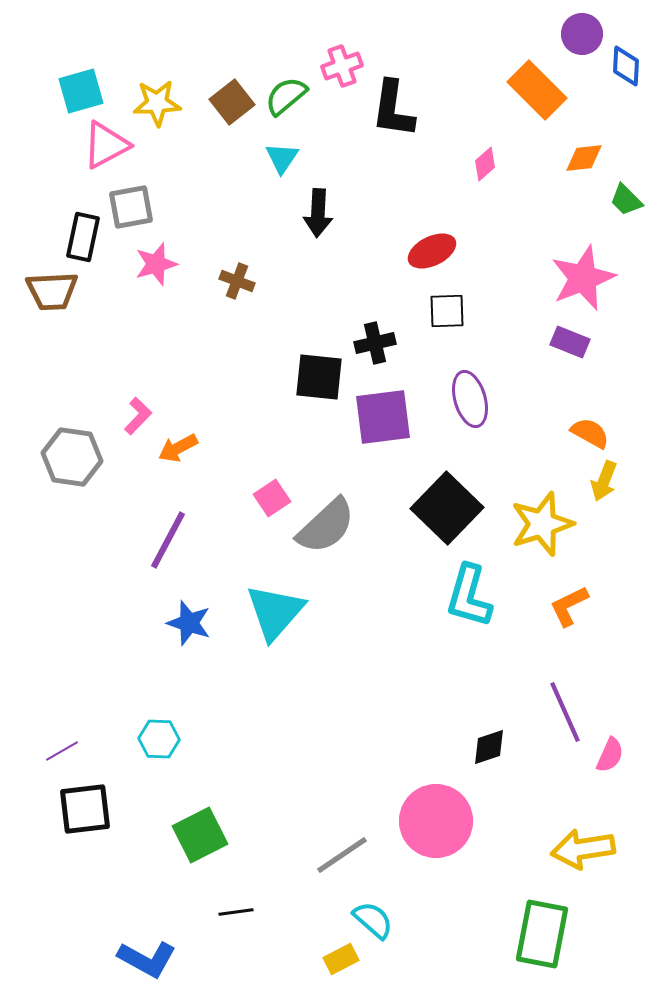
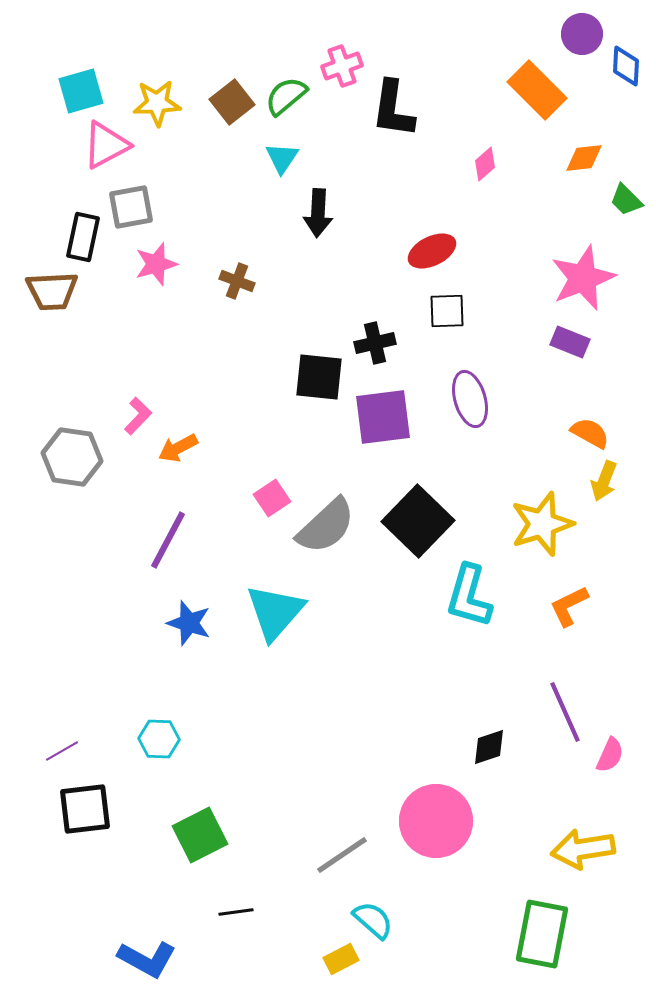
black square at (447, 508): moved 29 px left, 13 px down
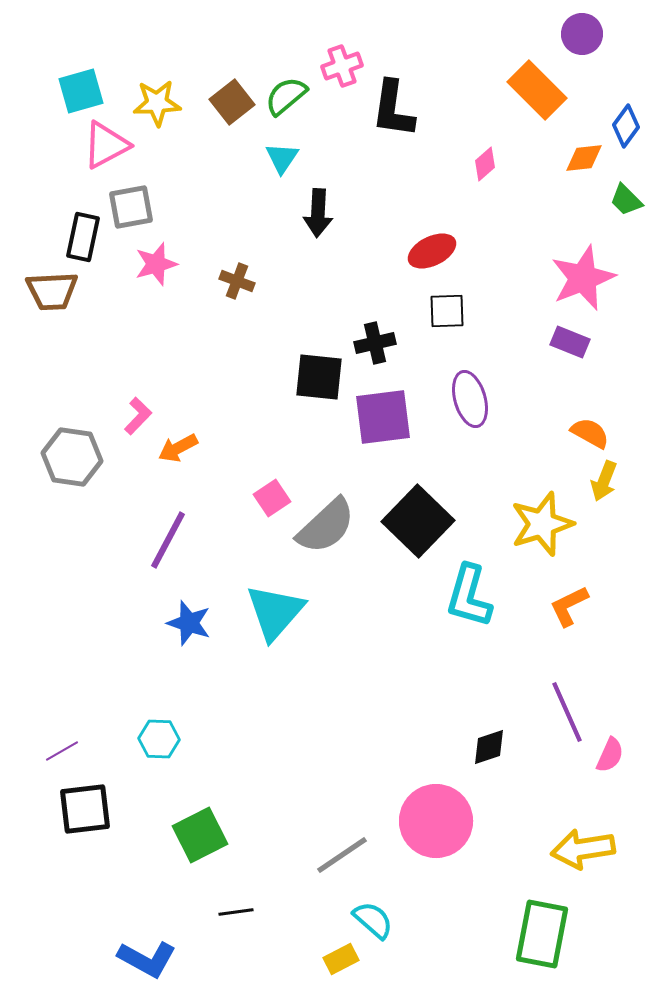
blue diamond at (626, 66): moved 60 px down; rotated 33 degrees clockwise
purple line at (565, 712): moved 2 px right
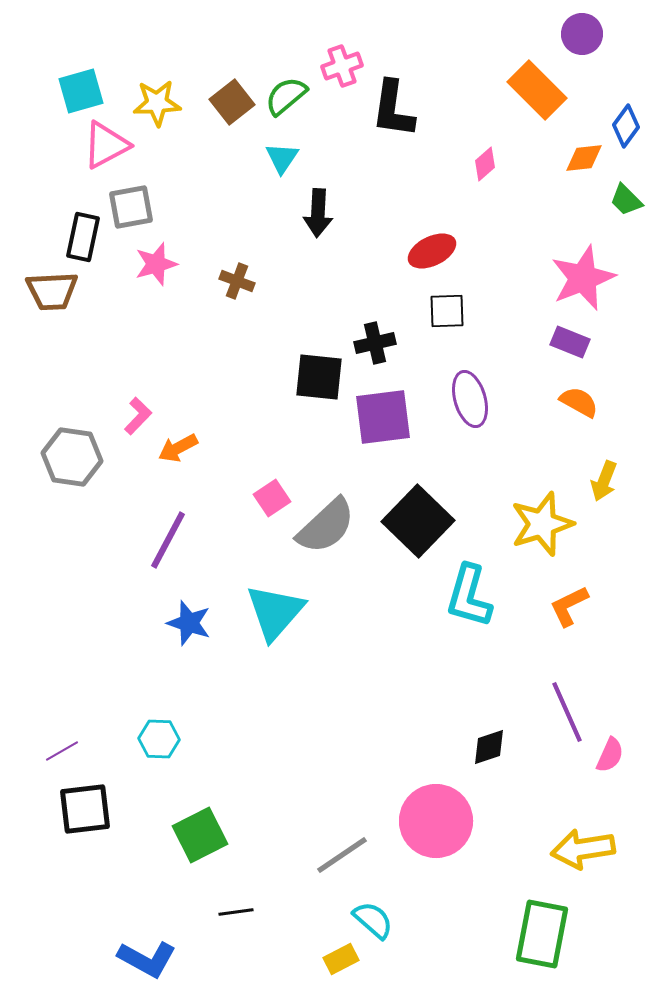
orange semicircle at (590, 433): moved 11 px left, 31 px up
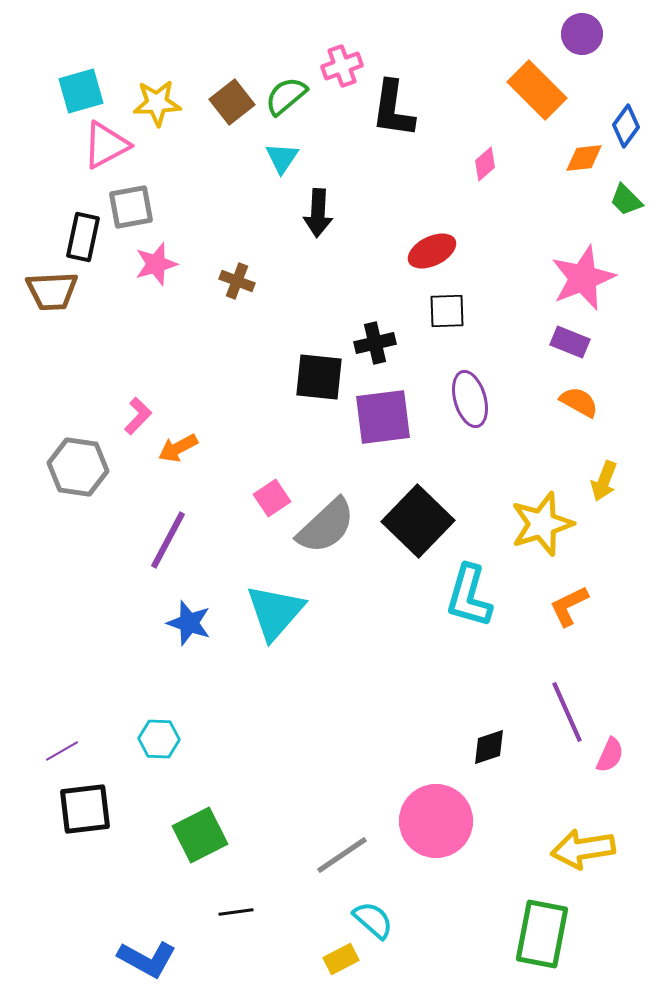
gray hexagon at (72, 457): moved 6 px right, 10 px down
